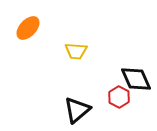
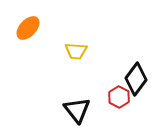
black diamond: rotated 60 degrees clockwise
black triangle: rotated 28 degrees counterclockwise
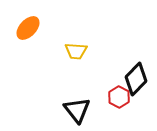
black diamond: rotated 8 degrees clockwise
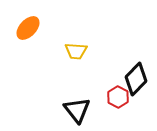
red hexagon: moved 1 px left
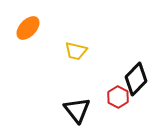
yellow trapezoid: rotated 10 degrees clockwise
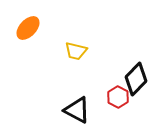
black triangle: rotated 24 degrees counterclockwise
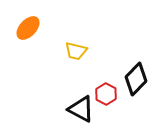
red hexagon: moved 12 px left, 3 px up
black triangle: moved 4 px right, 1 px up
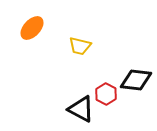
orange ellipse: moved 4 px right
yellow trapezoid: moved 4 px right, 5 px up
black diamond: moved 1 px down; rotated 52 degrees clockwise
